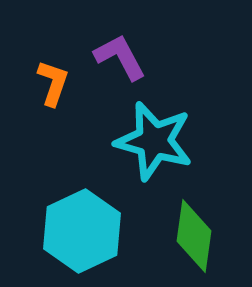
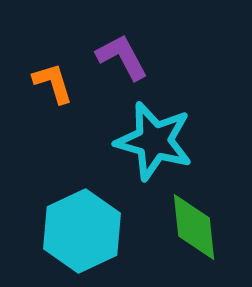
purple L-shape: moved 2 px right
orange L-shape: rotated 36 degrees counterclockwise
green diamond: moved 9 px up; rotated 14 degrees counterclockwise
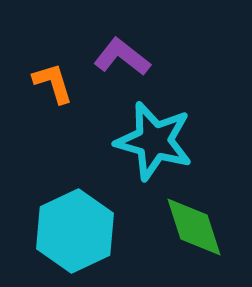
purple L-shape: rotated 24 degrees counterclockwise
green diamond: rotated 12 degrees counterclockwise
cyan hexagon: moved 7 px left
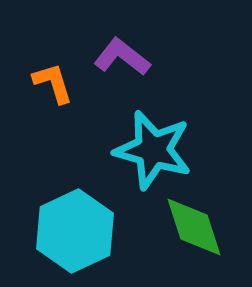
cyan star: moved 1 px left, 9 px down
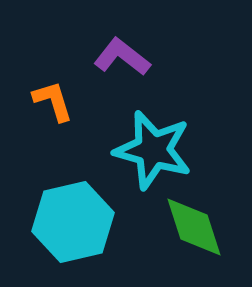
orange L-shape: moved 18 px down
cyan hexagon: moved 2 px left, 9 px up; rotated 12 degrees clockwise
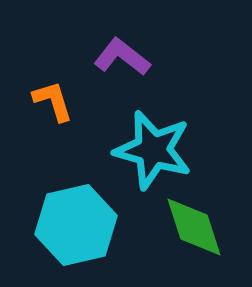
cyan hexagon: moved 3 px right, 3 px down
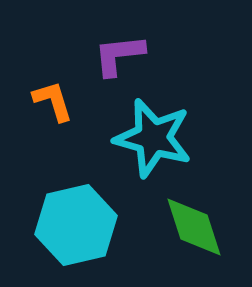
purple L-shape: moved 3 px left, 2 px up; rotated 44 degrees counterclockwise
cyan star: moved 12 px up
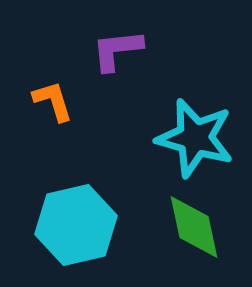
purple L-shape: moved 2 px left, 5 px up
cyan star: moved 42 px right
green diamond: rotated 6 degrees clockwise
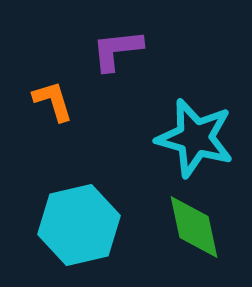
cyan hexagon: moved 3 px right
